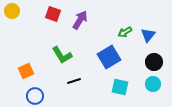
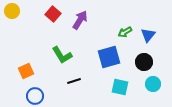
red square: rotated 21 degrees clockwise
blue square: rotated 15 degrees clockwise
black circle: moved 10 px left
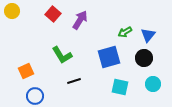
black circle: moved 4 px up
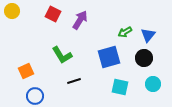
red square: rotated 14 degrees counterclockwise
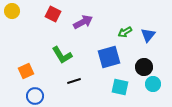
purple arrow: moved 3 px right, 2 px down; rotated 30 degrees clockwise
black circle: moved 9 px down
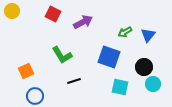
blue square: rotated 35 degrees clockwise
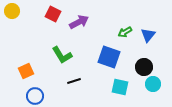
purple arrow: moved 4 px left
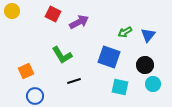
black circle: moved 1 px right, 2 px up
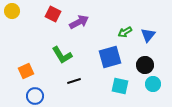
blue square: moved 1 px right; rotated 35 degrees counterclockwise
cyan square: moved 1 px up
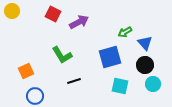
blue triangle: moved 3 px left, 8 px down; rotated 21 degrees counterclockwise
